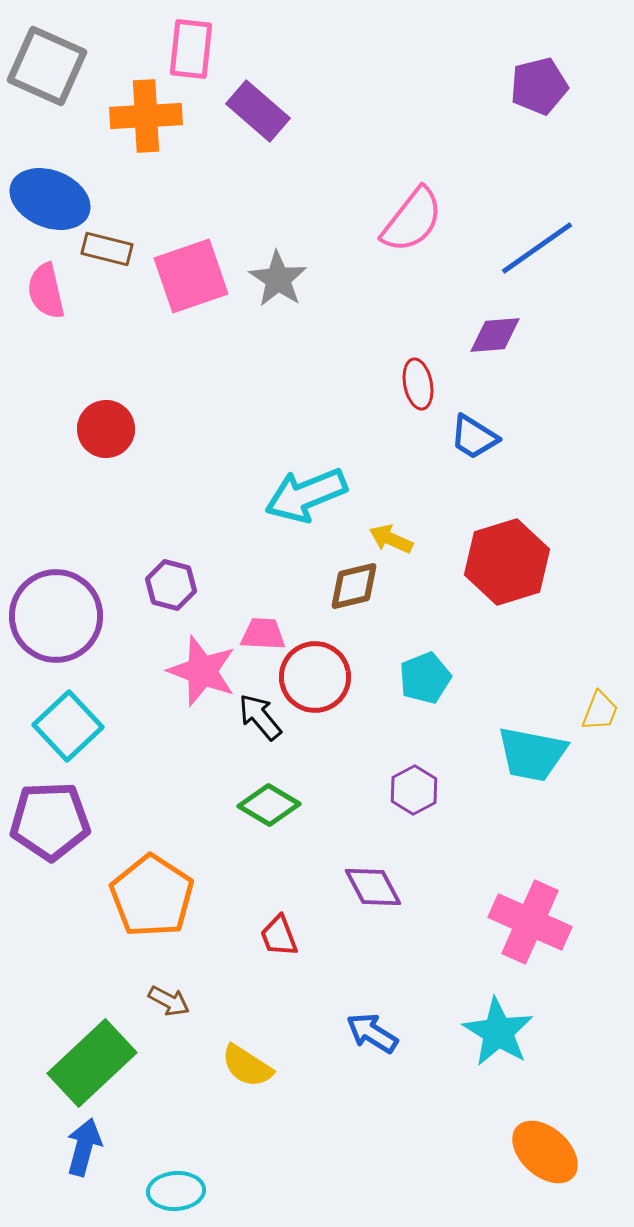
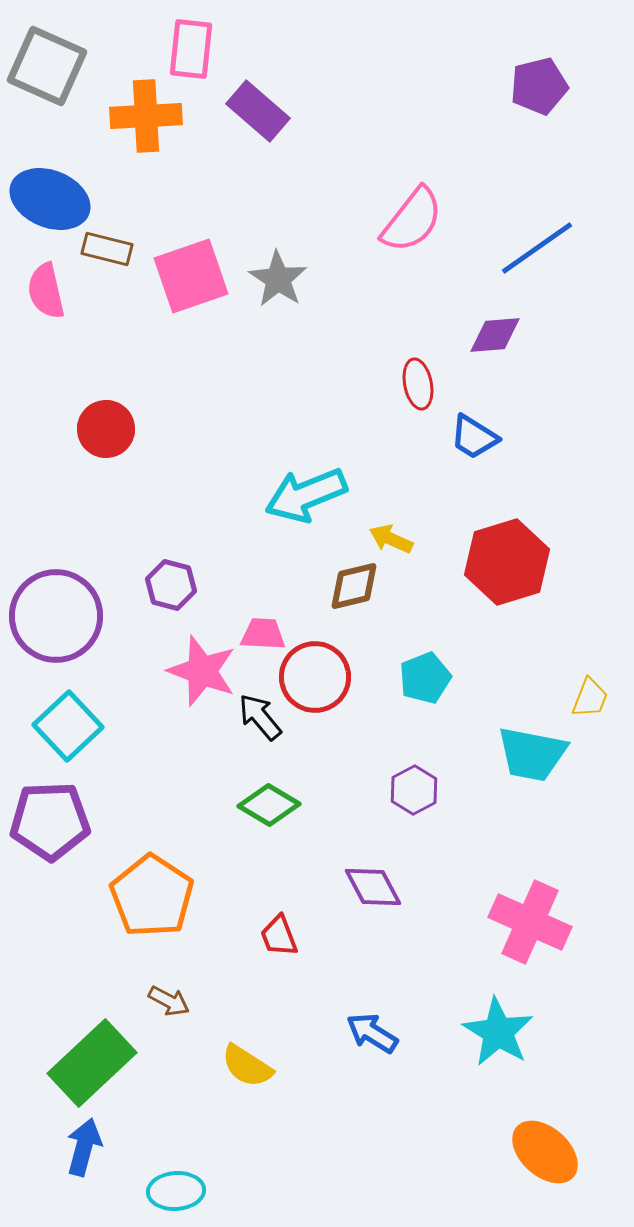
yellow trapezoid at (600, 711): moved 10 px left, 13 px up
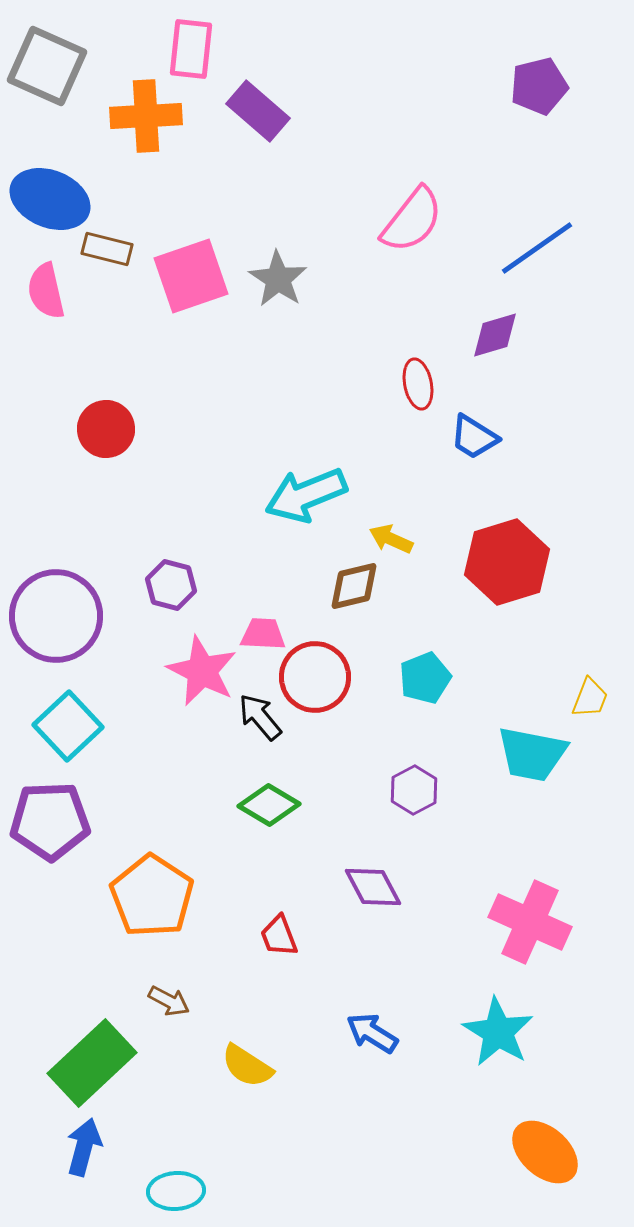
purple diamond at (495, 335): rotated 12 degrees counterclockwise
pink star at (202, 671): rotated 6 degrees clockwise
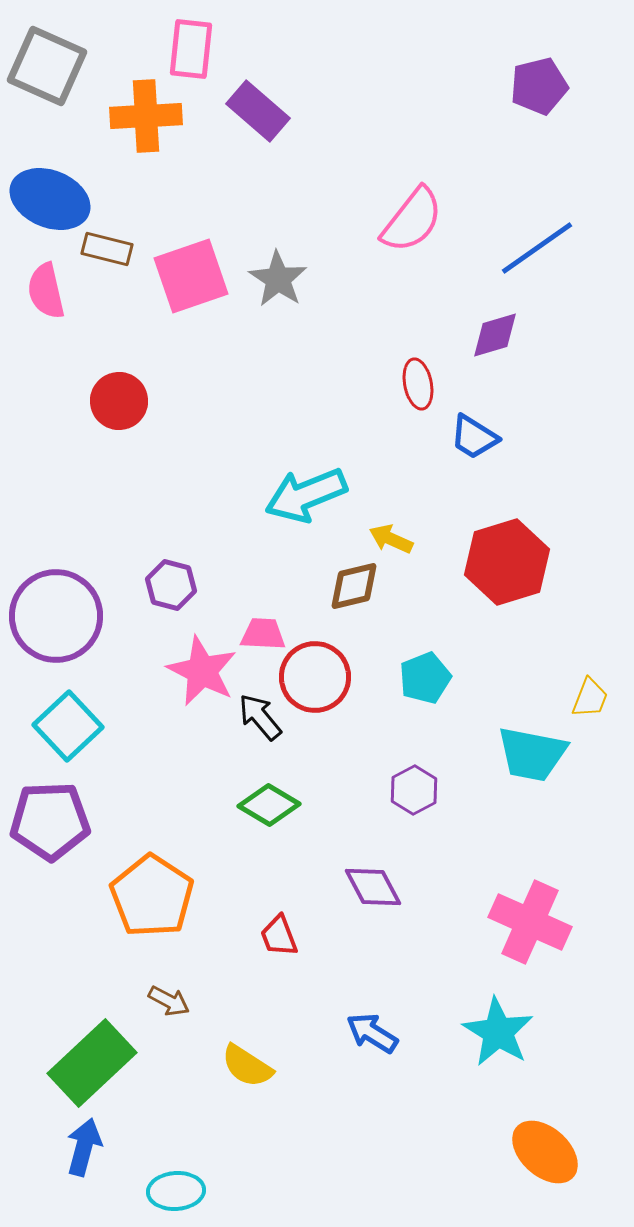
red circle at (106, 429): moved 13 px right, 28 px up
